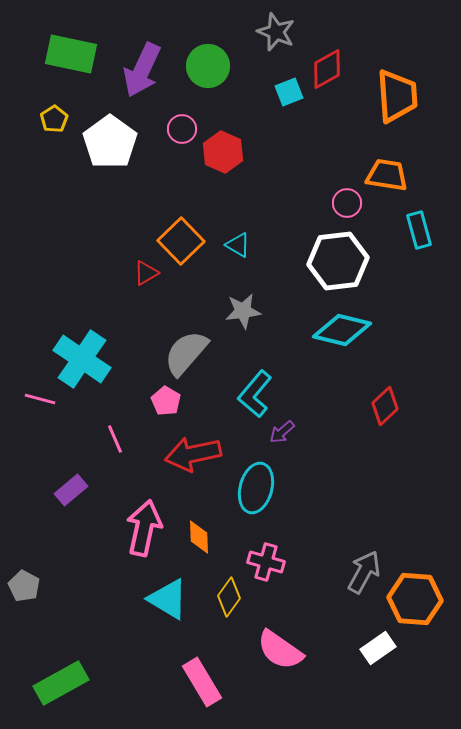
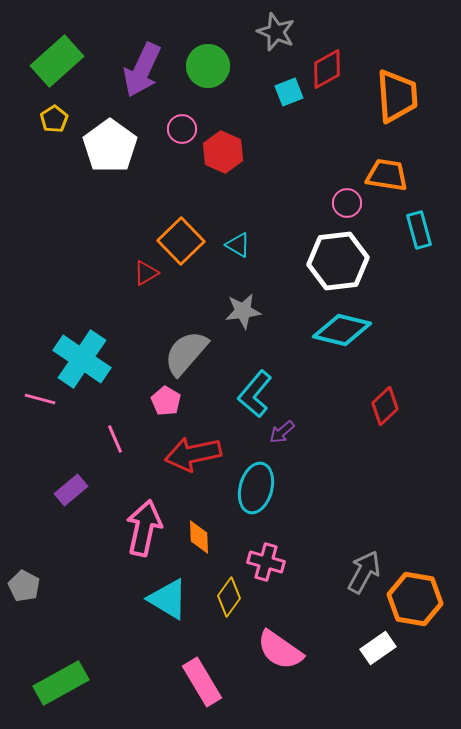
green rectangle at (71, 54): moved 14 px left, 7 px down; rotated 54 degrees counterclockwise
white pentagon at (110, 142): moved 4 px down
orange hexagon at (415, 599): rotated 6 degrees clockwise
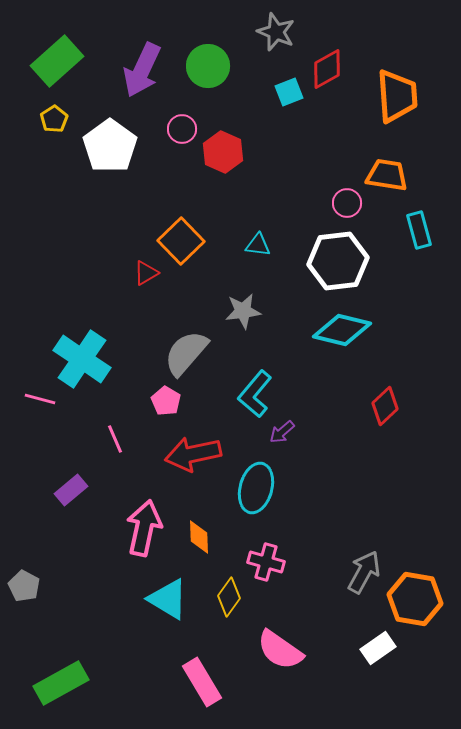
cyan triangle at (238, 245): moved 20 px right; rotated 24 degrees counterclockwise
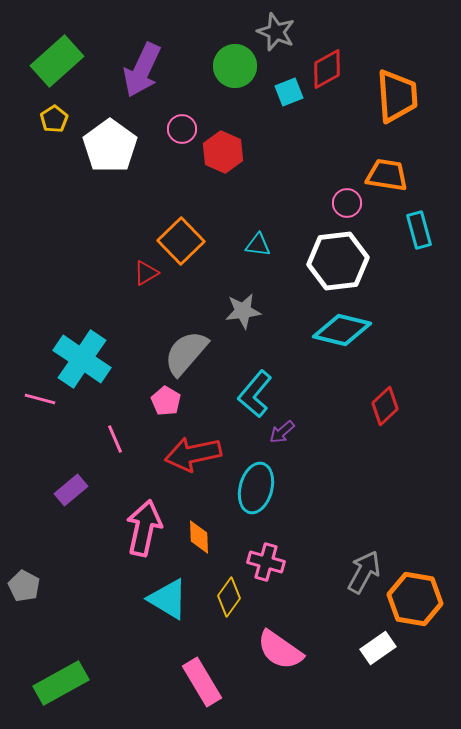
green circle at (208, 66): moved 27 px right
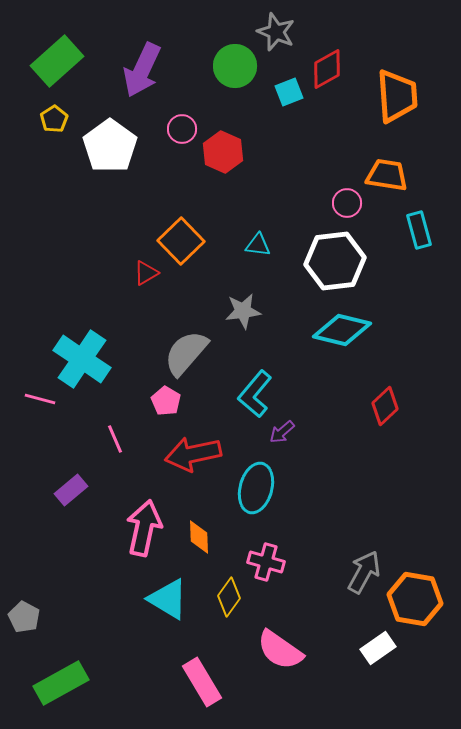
white hexagon at (338, 261): moved 3 px left
gray pentagon at (24, 586): moved 31 px down
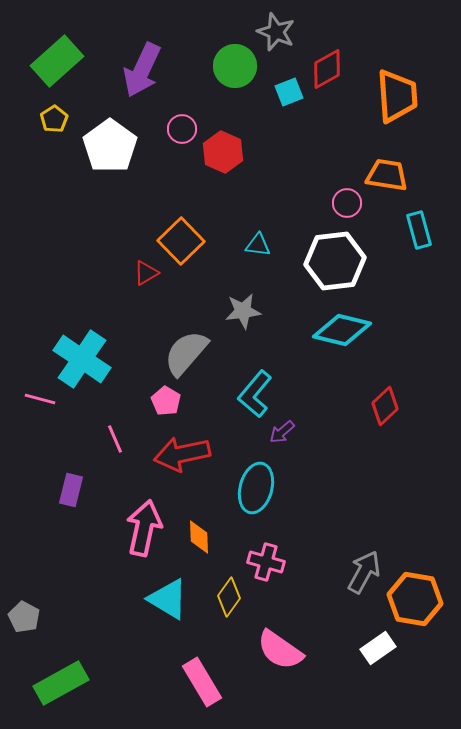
red arrow at (193, 454): moved 11 px left
purple rectangle at (71, 490): rotated 36 degrees counterclockwise
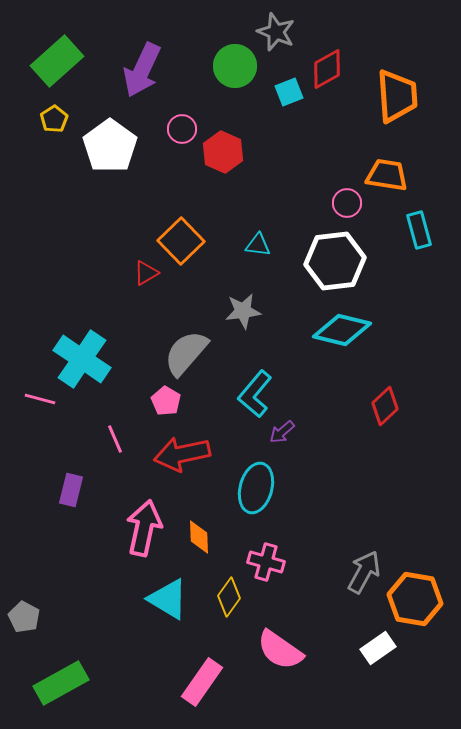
pink rectangle at (202, 682): rotated 66 degrees clockwise
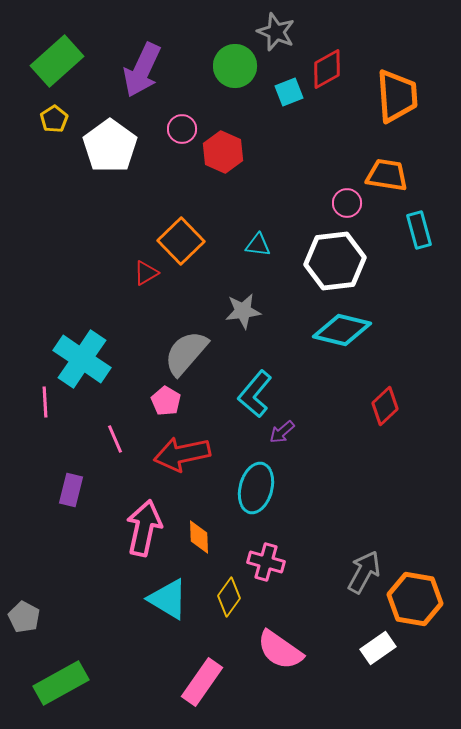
pink line at (40, 399): moved 5 px right, 3 px down; rotated 72 degrees clockwise
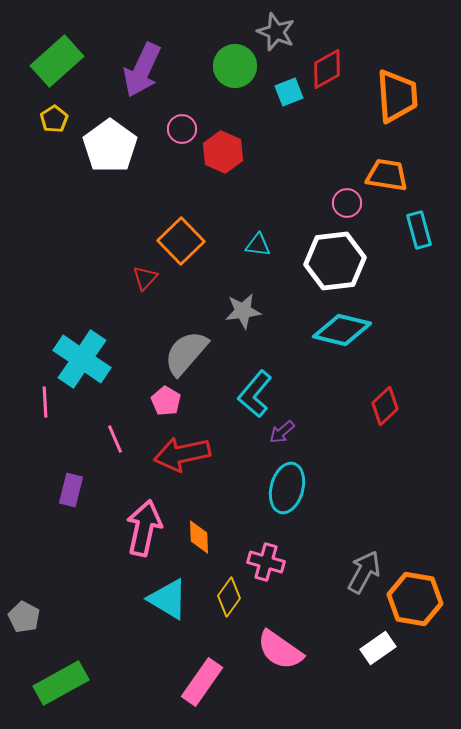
red triangle at (146, 273): moved 1 px left, 5 px down; rotated 16 degrees counterclockwise
cyan ellipse at (256, 488): moved 31 px right
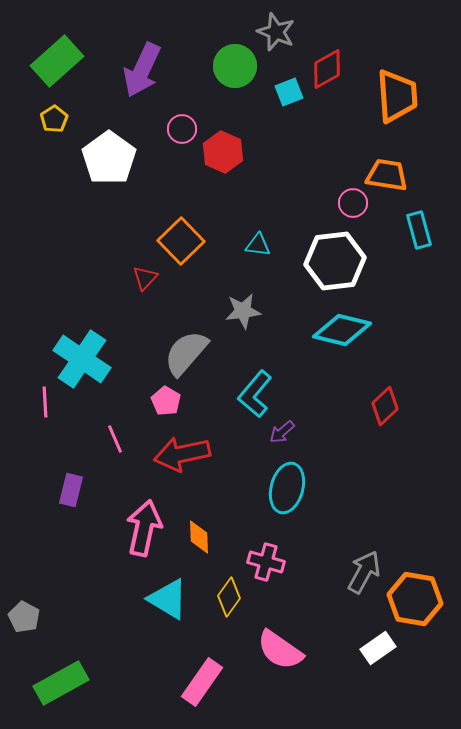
white pentagon at (110, 146): moved 1 px left, 12 px down
pink circle at (347, 203): moved 6 px right
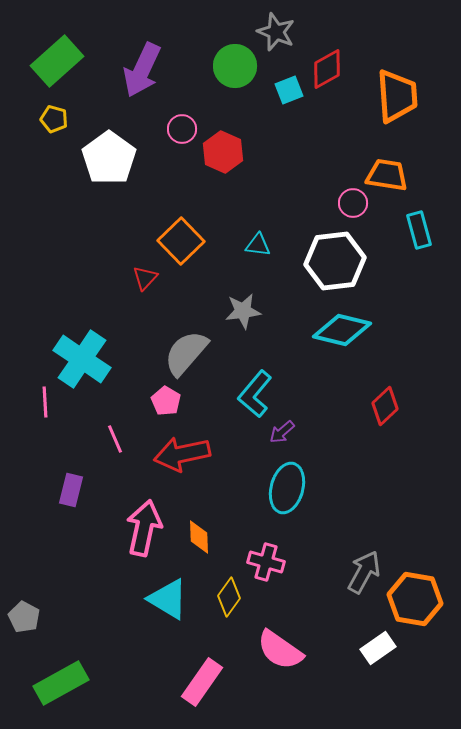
cyan square at (289, 92): moved 2 px up
yellow pentagon at (54, 119): rotated 24 degrees counterclockwise
